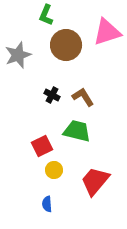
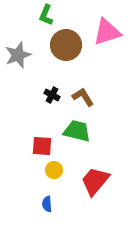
red square: rotated 30 degrees clockwise
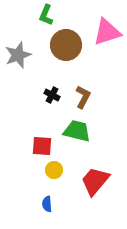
brown L-shape: rotated 60 degrees clockwise
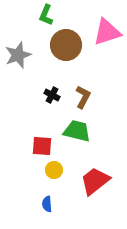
red trapezoid: rotated 12 degrees clockwise
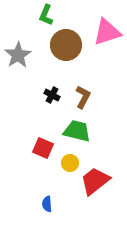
gray star: rotated 12 degrees counterclockwise
red square: moved 1 px right, 2 px down; rotated 20 degrees clockwise
yellow circle: moved 16 px right, 7 px up
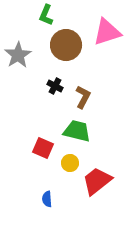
black cross: moved 3 px right, 9 px up
red trapezoid: moved 2 px right
blue semicircle: moved 5 px up
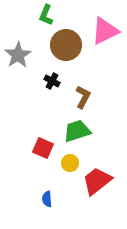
pink triangle: moved 2 px left, 1 px up; rotated 8 degrees counterclockwise
black cross: moved 3 px left, 5 px up
green trapezoid: rotated 32 degrees counterclockwise
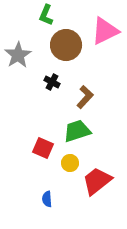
black cross: moved 1 px down
brown L-shape: moved 2 px right; rotated 15 degrees clockwise
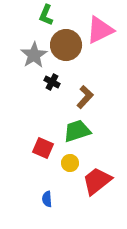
pink triangle: moved 5 px left, 1 px up
gray star: moved 16 px right
